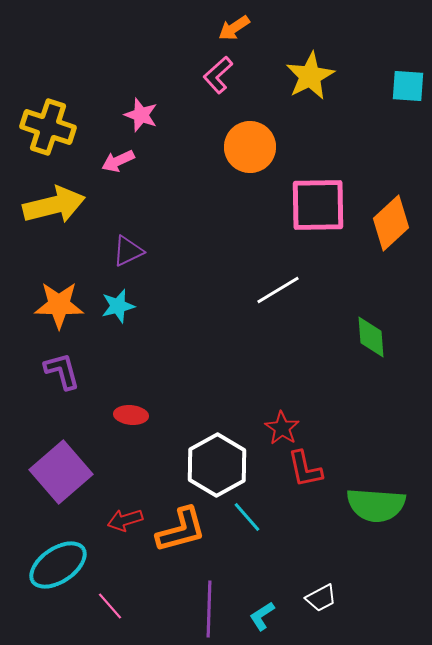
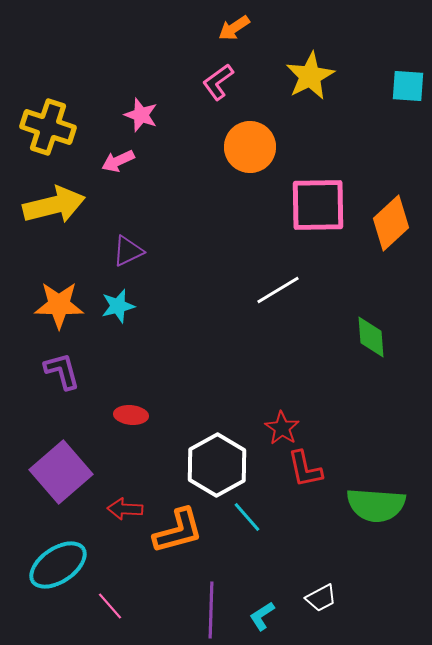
pink L-shape: moved 7 px down; rotated 6 degrees clockwise
red arrow: moved 11 px up; rotated 20 degrees clockwise
orange L-shape: moved 3 px left, 1 px down
purple line: moved 2 px right, 1 px down
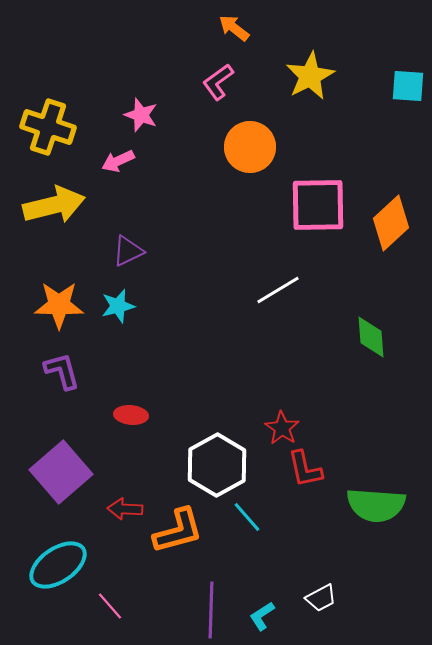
orange arrow: rotated 72 degrees clockwise
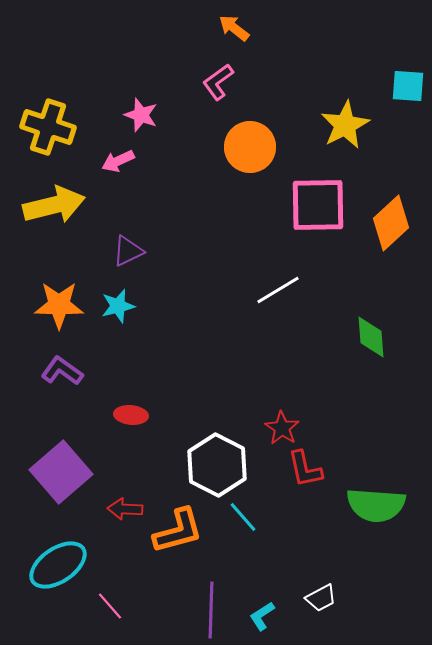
yellow star: moved 35 px right, 49 px down
purple L-shape: rotated 39 degrees counterclockwise
white hexagon: rotated 4 degrees counterclockwise
cyan line: moved 4 px left
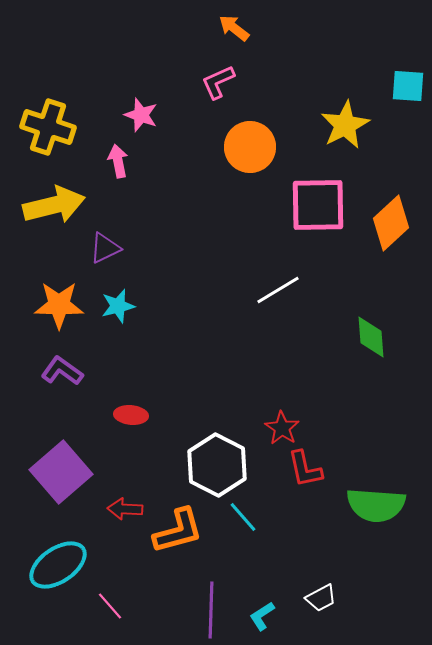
pink L-shape: rotated 12 degrees clockwise
pink arrow: rotated 104 degrees clockwise
purple triangle: moved 23 px left, 3 px up
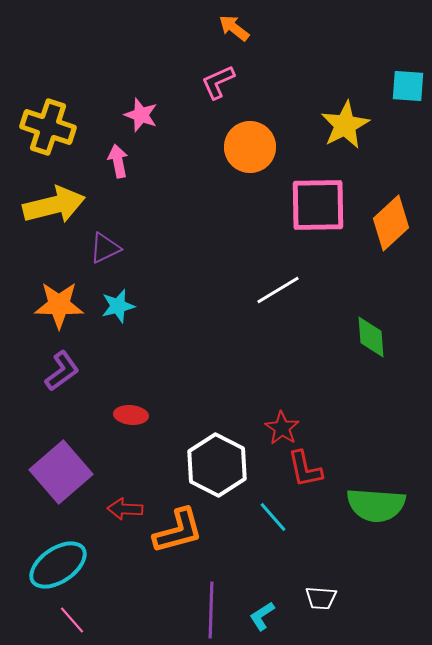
purple L-shape: rotated 108 degrees clockwise
cyan line: moved 30 px right
white trapezoid: rotated 32 degrees clockwise
pink line: moved 38 px left, 14 px down
